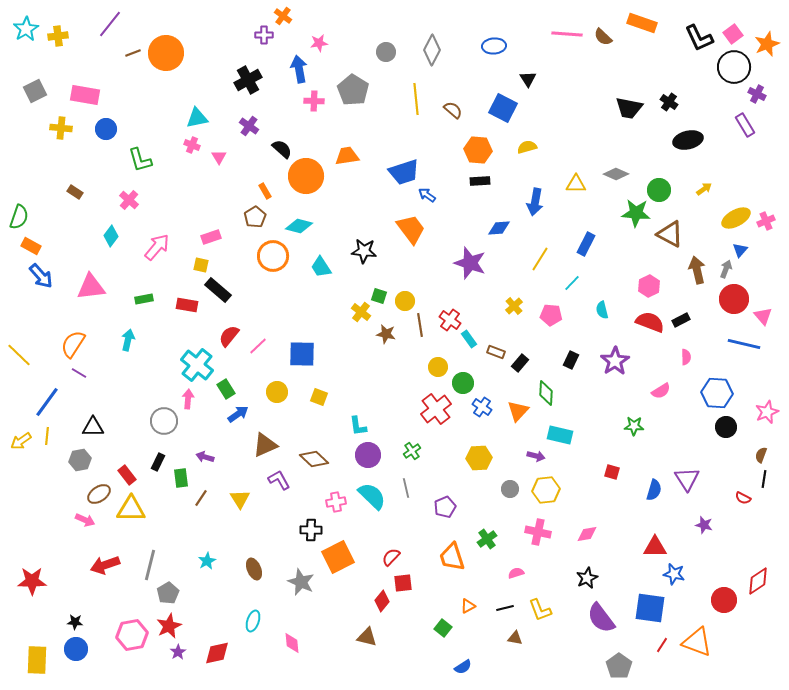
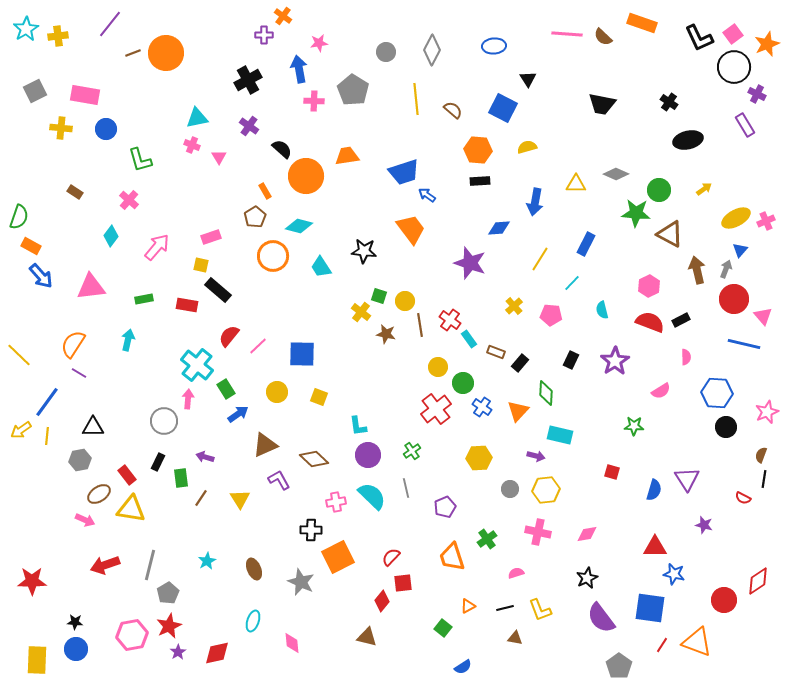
black trapezoid at (629, 108): moved 27 px left, 4 px up
yellow arrow at (21, 441): moved 11 px up
yellow triangle at (131, 509): rotated 8 degrees clockwise
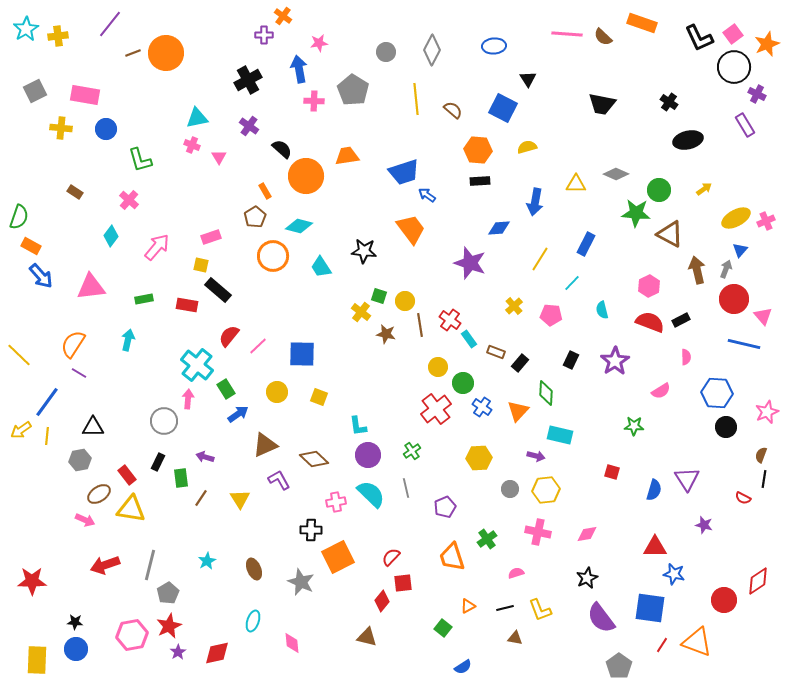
cyan semicircle at (372, 496): moved 1 px left, 2 px up
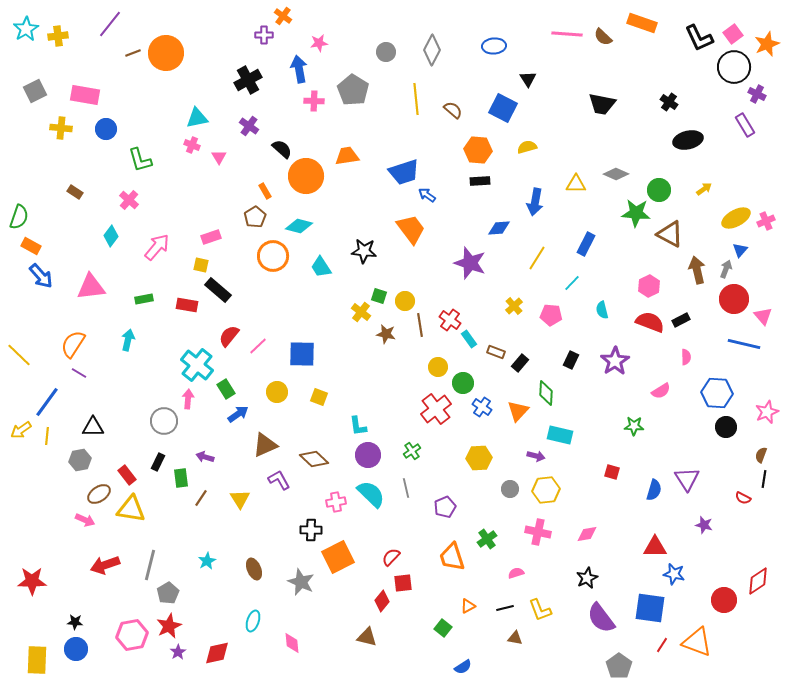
yellow line at (540, 259): moved 3 px left, 1 px up
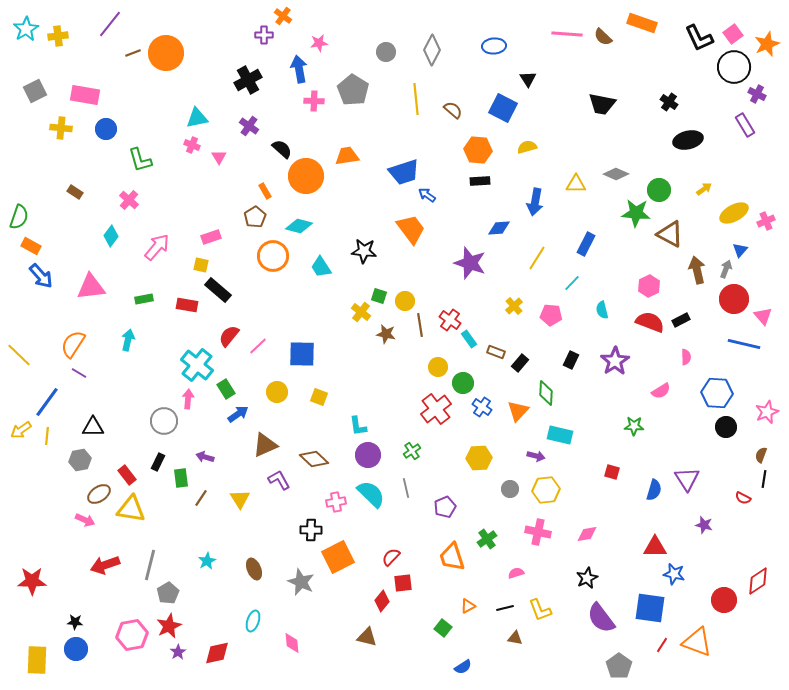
yellow ellipse at (736, 218): moved 2 px left, 5 px up
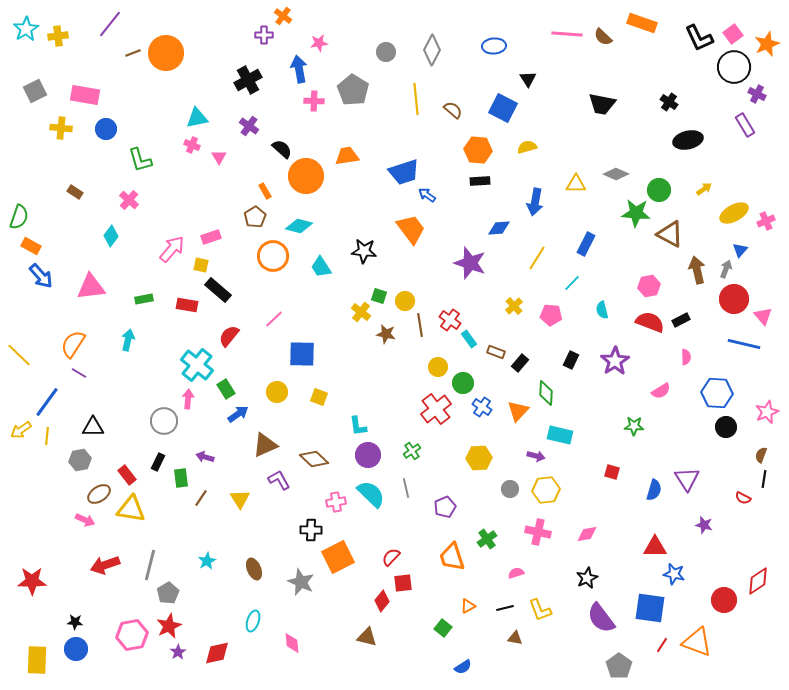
pink arrow at (157, 247): moved 15 px right, 2 px down
pink hexagon at (649, 286): rotated 15 degrees clockwise
pink line at (258, 346): moved 16 px right, 27 px up
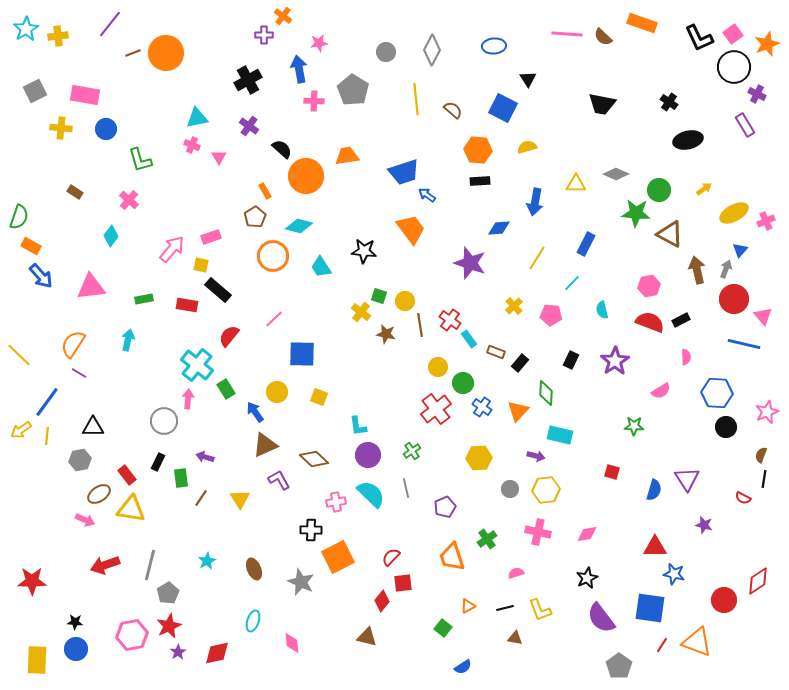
blue arrow at (238, 414): moved 17 px right, 2 px up; rotated 90 degrees counterclockwise
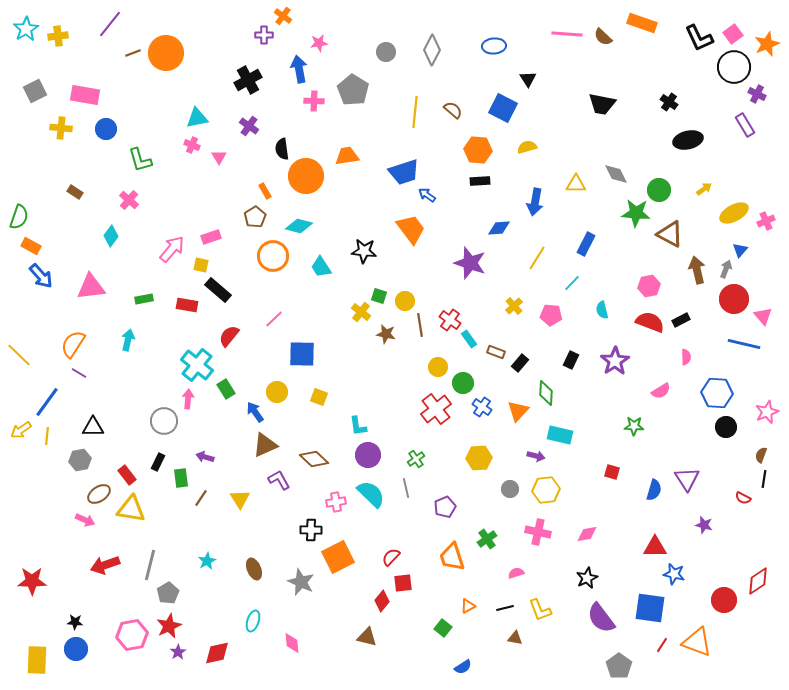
yellow line at (416, 99): moved 1 px left, 13 px down; rotated 12 degrees clockwise
black semicircle at (282, 149): rotated 140 degrees counterclockwise
gray diamond at (616, 174): rotated 40 degrees clockwise
green cross at (412, 451): moved 4 px right, 8 px down
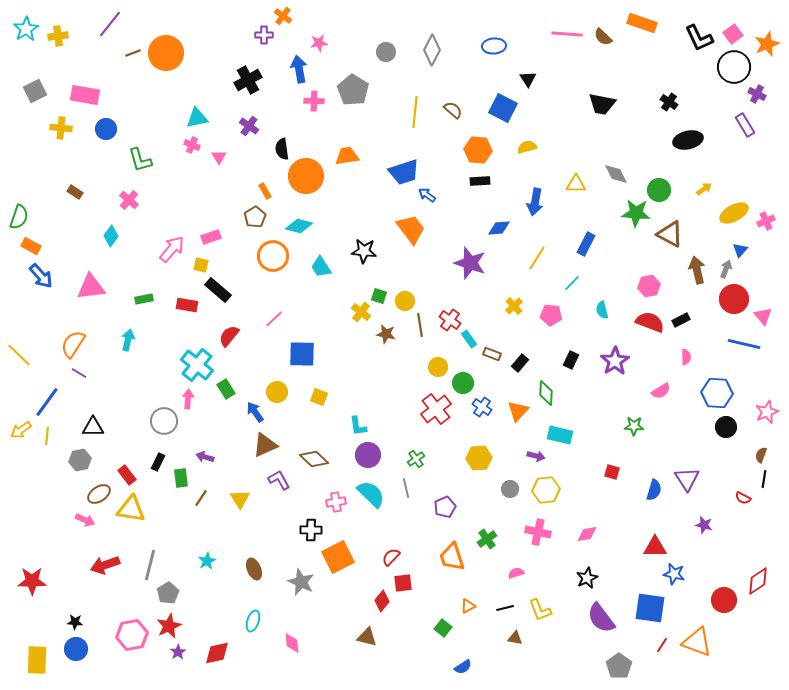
brown rectangle at (496, 352): moved 4 px left, 2 px down
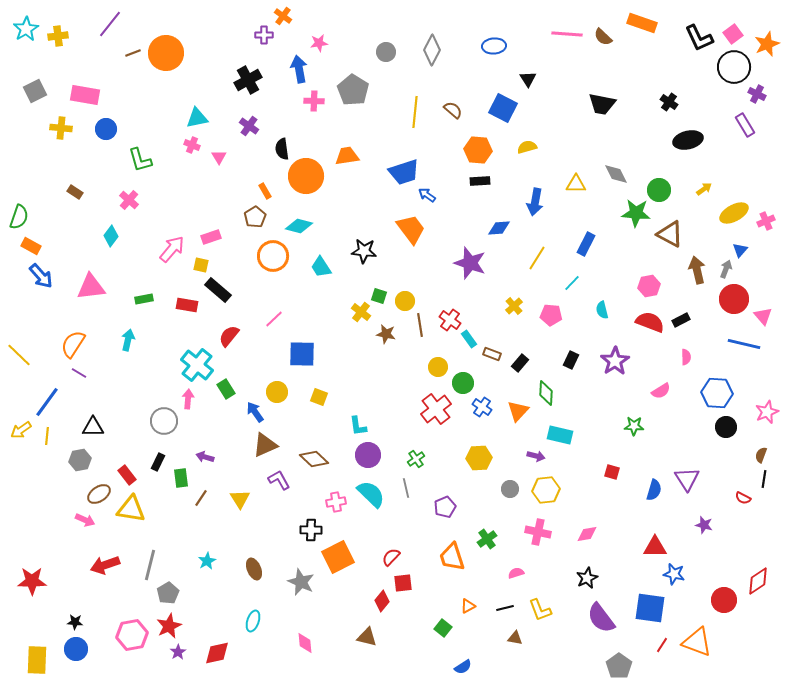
pink diamond at (292, 643): moved 13 px right
